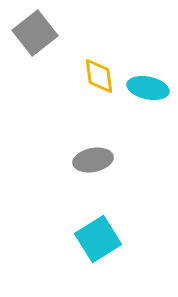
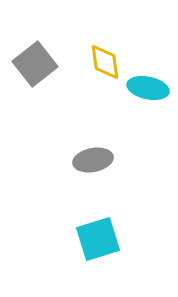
gray square: moved 31 px down
yellow diamond: moved 6 px right, 14 px up
cyan square: rotated 15 degrees clockwise
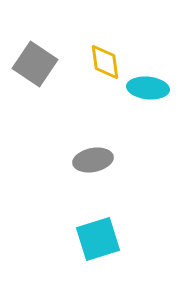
gray square: rotated 18 degrees counterclockwise
cyan ellipse: rotated 6 degrees counterclockwise
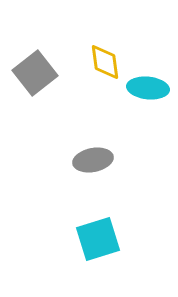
gray square: moved 9 px down; rotated 18 degrees clockwise
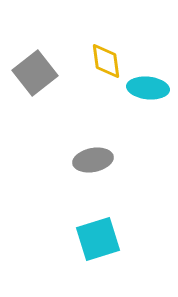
yellow diamond: moved 1 px right, 1 px up
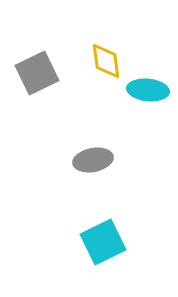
gray square: moved 2 px right; rotated 12 degrees clockwise
cyan ellipse: moved 2 px down
cyan square: moved 5 px right, 3 px down; rotated 9 degrees counterclockwise
